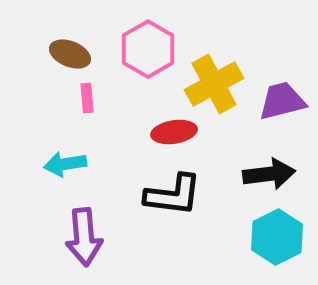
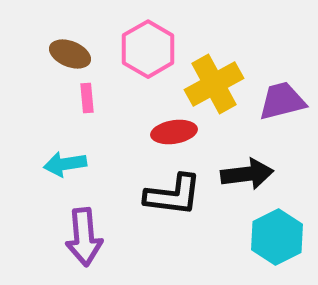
black arrow: moved 22 px left
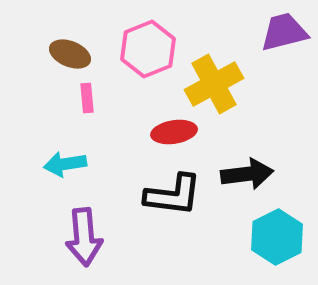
pink hexagon: rotated 8 degrees clockwise
purple trapezoid: moved 2 px right, 69 px up
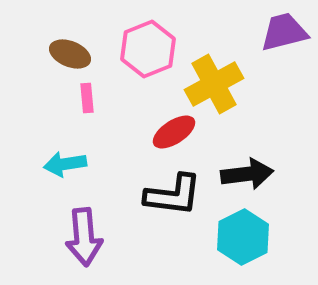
red ellipse: rotated 24 degrees counterclockwise
cyan hexagon: moved 34 px left
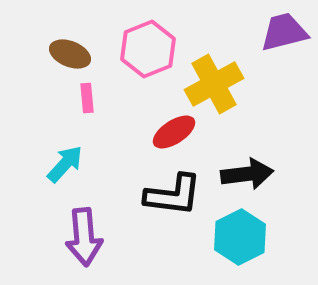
cyan arrow: rotated 141 degrees clockwise
cyan hexagon: moved 3 px left
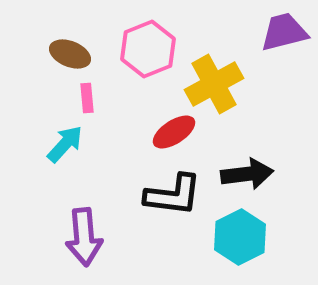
cyan arrow: moved 20 px up
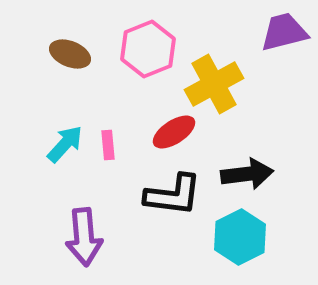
pink rectangle: moved 21 px right, 47 px down
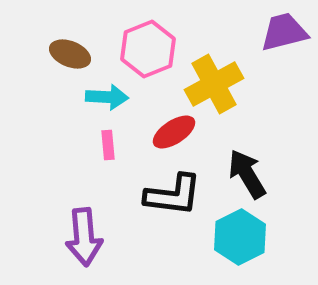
cyan arrow: moved 42 px right, 47 px up; rotated 51 degrees clockwise
black arrow: rotated 114 degrees counterclockwise
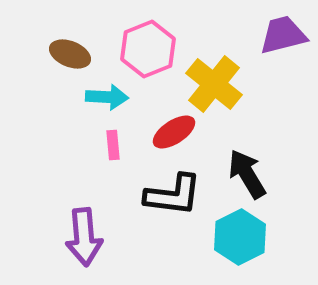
purple trapezoid: moved 1 px left, 3 px down
yellow cross: rotated 22 degrees counterclockwise
pink rectangle: moved 5 px right
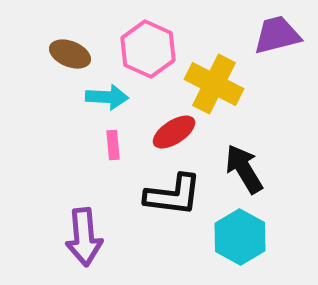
purple trapezoid: moved 6 px left
pink hexagon: rotated 14 degrees counterclockwise
yellow cross: rotated 12 degrees counterclockwise
black arrow: moved 3 px left, 5 px up
cyan hexagon: rotated 4 degrees counterclockwise
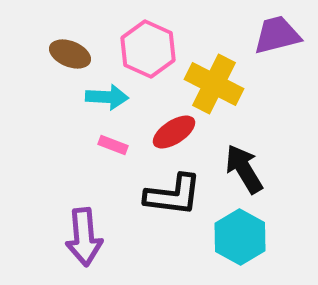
pink rectangle: rotated 64 degrees counterclockwise
